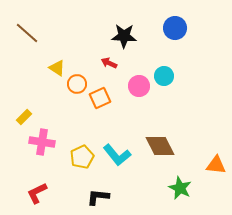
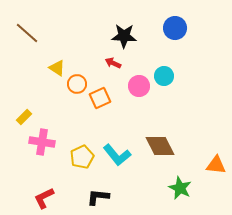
red arrow: moved 4 px right
red L-shape: moved 7 px right, 5 px down
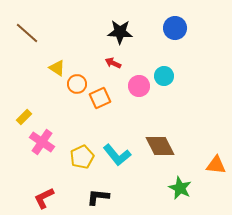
black star: moved 4 px left, 4 px up
pink cross: rotated 25 degrees clockwise
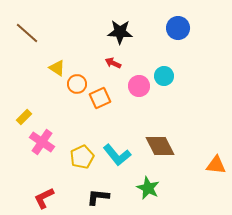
blue circle: moved 3 px right
green star: moved 32 px left
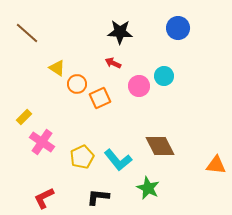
cyan L-shape: moved 1 px right, 5 px down
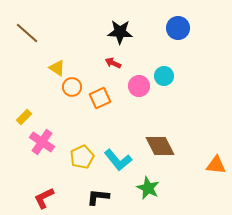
orange circle: moved 5 px left, 3 px down
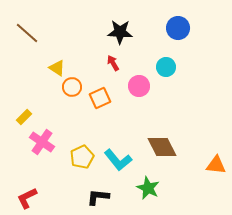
red arrow: rotated 35 degrees clockwise
cyan circle: moved 2 px right, 9 px up
brown diamond: moved 2 px right, 1 px down
red L-shape: moved 17 px left
